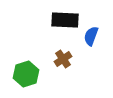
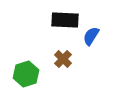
blue semicircle: rotated 12 degrees clockwise
brown cross: rotated 12 degrees counterclockwise
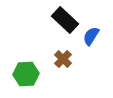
black rectangle: rotated 40 degrees clockwise
green hexagon: rotated 15 degrees clockwise
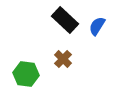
blue semicircle: moved 6 px right, 10 px up
green hexagon: rotated 10 degrees clockwise
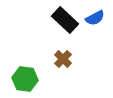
blue semicircle: moved 2 px left, 8 px up; rotated 150 degrees counterclockwise
green hexagon: moved 1 px left, 5 px down
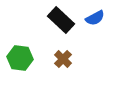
black rectangle: moved 4 px left
green hexagon: moved 5 px left, 21 px up
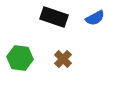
black rectangle: moved 7 px left, 3 px up; rotated 24 degrees counterclockwise
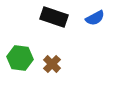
brown cross: moved 11 px left, 5 px down
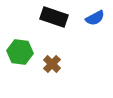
green hexagon: moved 6 px up
